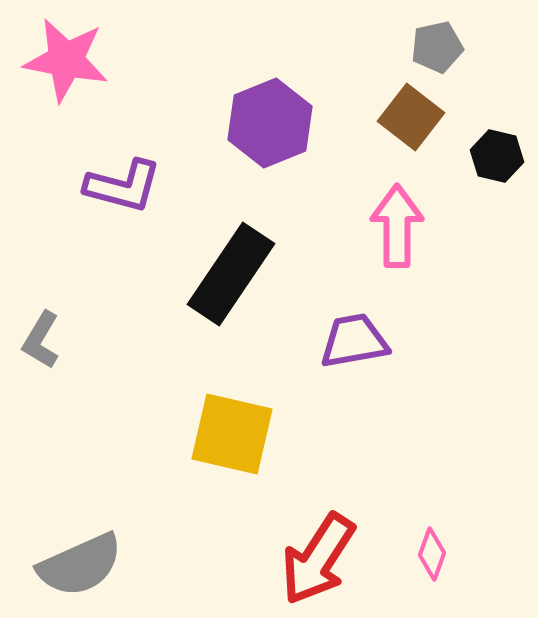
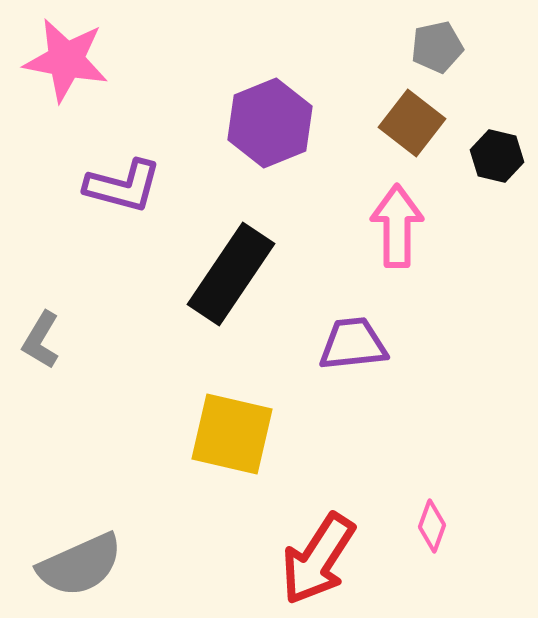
brown square: moved 1 px right, 6 px down
purple trapezoid: moved 1 px left, 3 px down; rotated 4 degrees clockwise
pink diamond: moved 28 px up
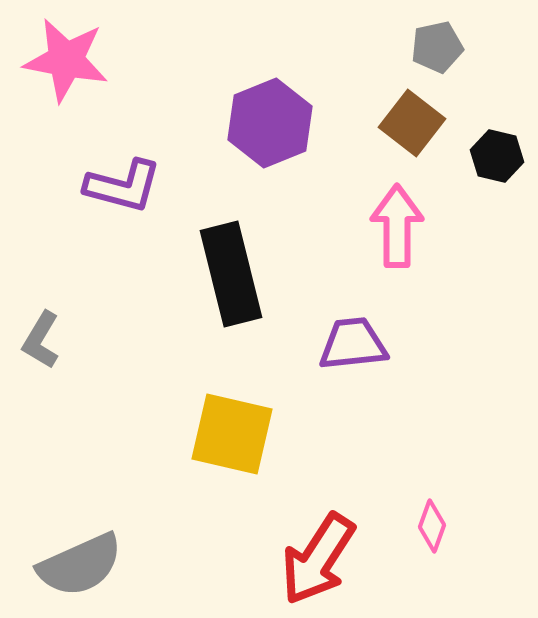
black rectangle: rotated 48 degrees counterclockwise
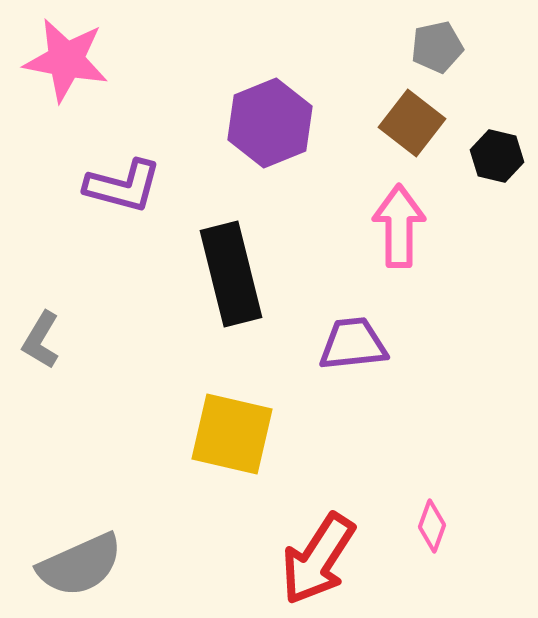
pink arrow: moved 2 px right
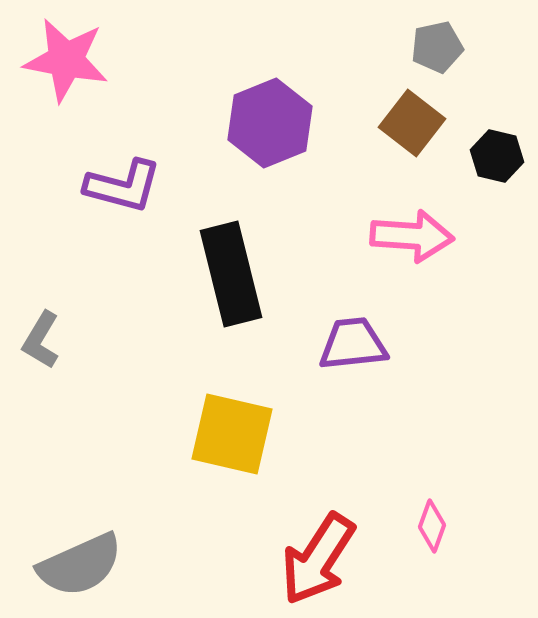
pink arrow: moved 13 px right, 10 px down; rotated 94 degrees clockwise
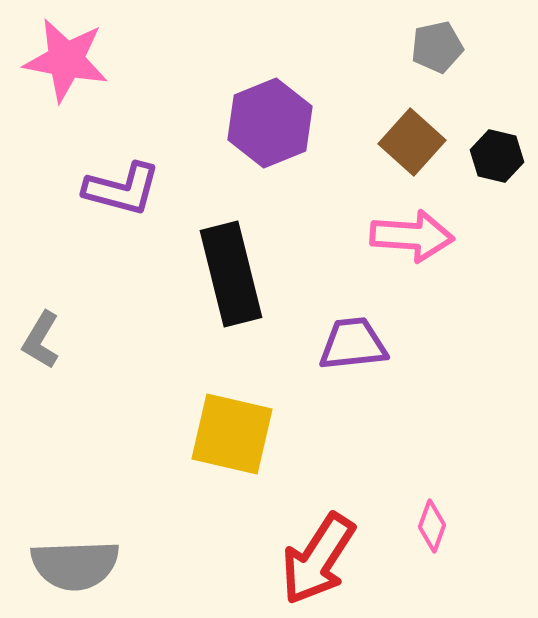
brown square: moved 19 px down; rotated 4 degrees clockwise
purple L-shape: moved 1 px left, 3 px down
gray semicircle: moved 5 px left; rotated 22 degrees clockwise
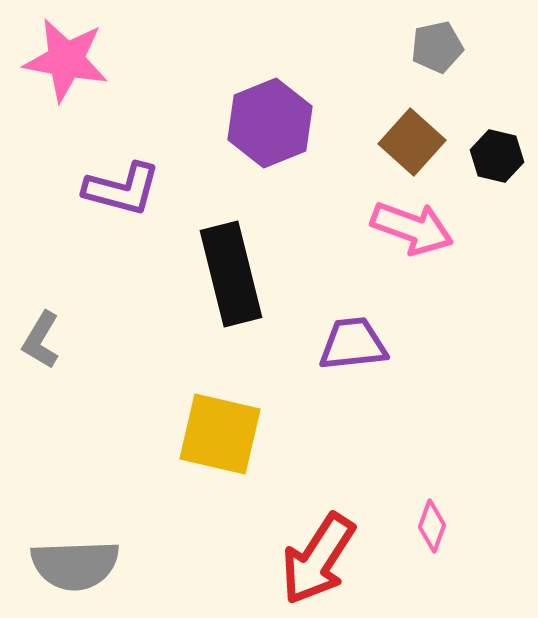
pink arrow: moved 8 px up; rotated 16 degrees clockwise
yellow square: moved 12 px left
